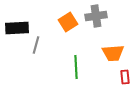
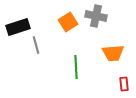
gray cross: rotated 20 degrees clockwise
black rectangle: moved 1 px right, 1 px up; rotated 15 degrees counterclockwise
gray line: rotated 30 degrees counterclockwise
red rectangle: moved 1 px left, 7 px down
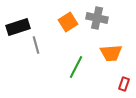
gray cross: moved 1 px right, 2 px down
orange trapezoid: moved 2 px left
green line: rotated 30 degrees clockwise
red rectangle: rotated 24 degrees clockwise
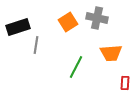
gray line: rotated 24 degrees clockwise
red rectangle: moved 1 px right, 1 px up; rotated 16 degrees counterclockwise
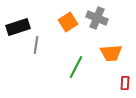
gray cross: rotated 10 degrees clockwise
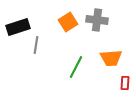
gray cross: moved 2 px down; rotated 15 degrees counterclockwise
orange trapezoid: moved 5 px down
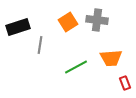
gray line: moved 4 px right
green line: rotated 35 degrees clockwise
red rectangle: rotated 24 degrees counterclockwise
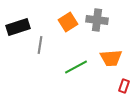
red rectangle: moved 1 px left, 3 px down; rotated 40 degrees clockwise
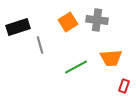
gray line: rotated 24 degrees counterclockwise
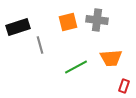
orange square: rotated 18 degrees clockwise
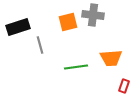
gray cross: moved 4 px left, 5 px up
green line: rotated 20 degrees clockwise
